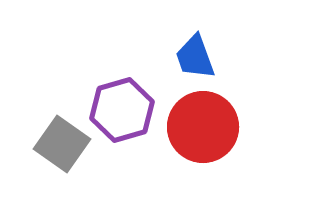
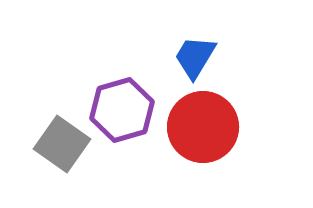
blue trapezoid: rotated 51 degrees clockwise
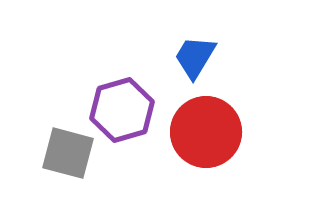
red circle: moved 3 px right, 5 px down
gray square: moved 6 px right, 9 px down; rotated 20 degrees counterclockwise
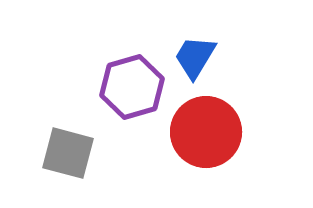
purple hexagon: moved 10 px right, 23 px up
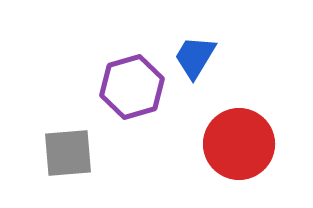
red circle: moved 33 px right, 12 px down
gray square: rotated 20 degrees counterclockwise
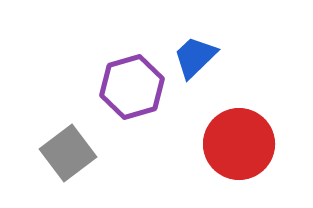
blue trapezoid: rotated 15 degrees clockwise
gray square: rotated 32 degrees counterclockwise
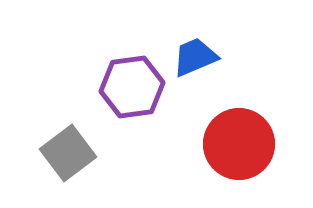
blue trapezoid: rotated 21 degrees clockwise
purple hexagon: rotated 8 degrees clockwise
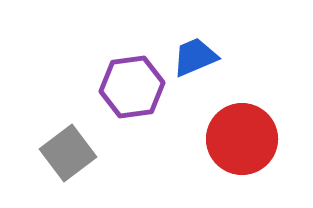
red circle: moved 3 px right, 5 px up
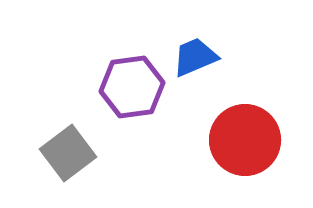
red circle: moved 3 px right, 1 px down
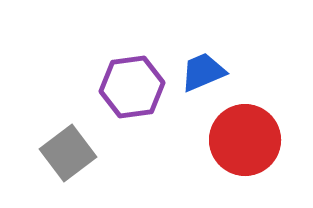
blue trapezoid: moved 8 px right, 15 px down
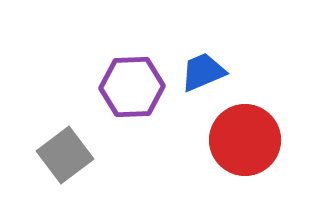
purple hexagon: rotated 6 degrees clockwise
gray square: moved 3 px left, 2 px down
